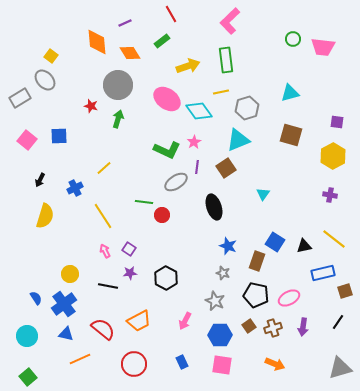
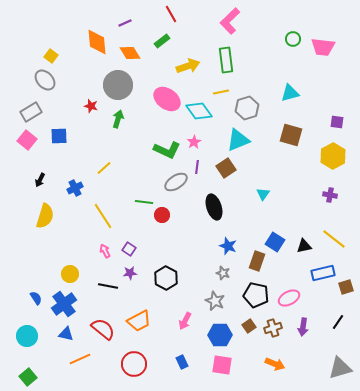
gray rectangle at (20, 98): moved 11 px right, 14 px down
brown square at (345, 291): moved 1 px right, 4 px up
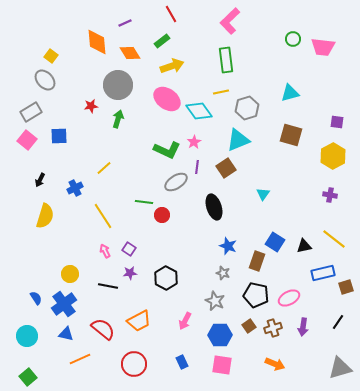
yellow arrow at (188, 66): moved 16 px left
red star at (91, 106): rotated 24 degrees counterclockwise
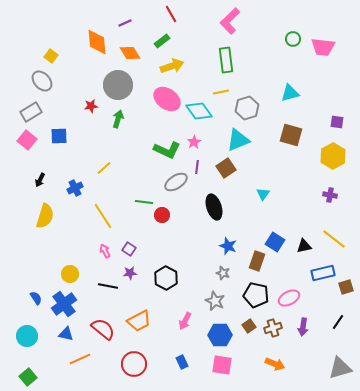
gray ellipse at (45, 80): moved 3 px left, 1 px down
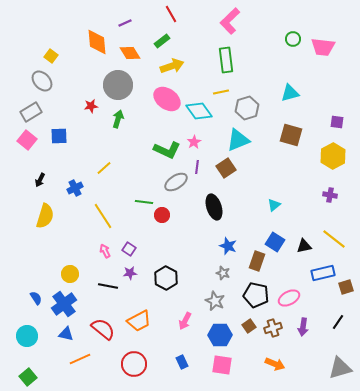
cyan triangle at (263, 194): moved 11 px right, 11 px down; rotated 16 degrees clockwise
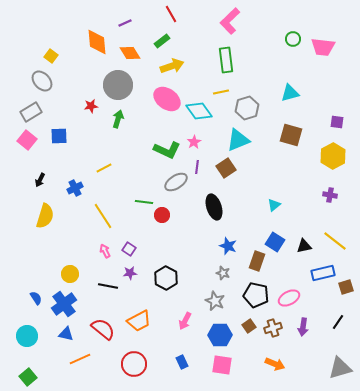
yellow line at (104, 168): rotated 14 degrees clockwise
yellow line at (334, 239): moved 1 px right, 2 px down
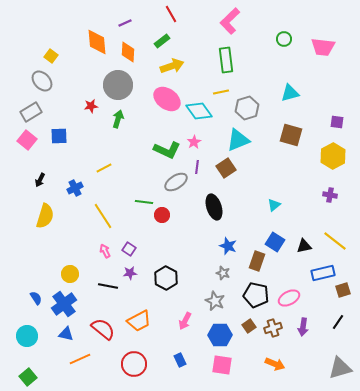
green circle at (293, 39): moved 9 px left
orange diamond at (130, 53): moved 2 px left, 1 px up; rotated 35 degrees clockwise
brown square at (346, 287): moved 3 px left, 3 px down
blue rectangle at (182, 362): moved 2 px left, 2 px up
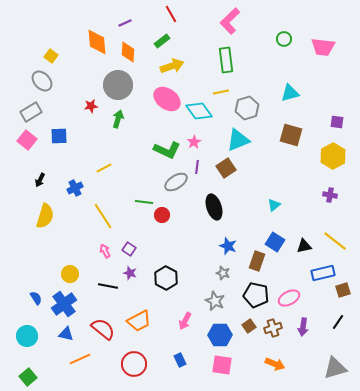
purple star at (130, 273): rotated 24 degrees clockwise
gray triangle at (340, 368): moved 5 px left
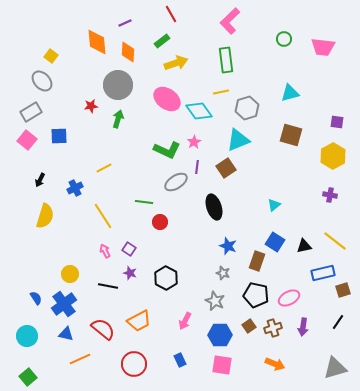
yellow arrow at (172, 66): moved 4 px right, 3 px up
red circle at (162, 215): moved 2 px left, 7 px down
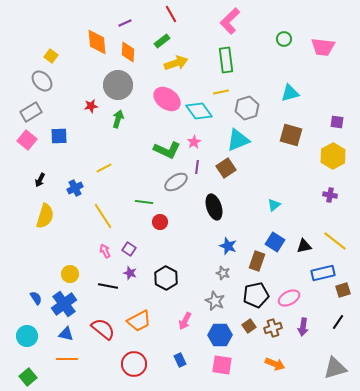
black pentagon at (256, 295): rotated 25 degrees counterclockwise
orange line at (80, 359): moved 13 px left; rotated 25 degrees clockwise
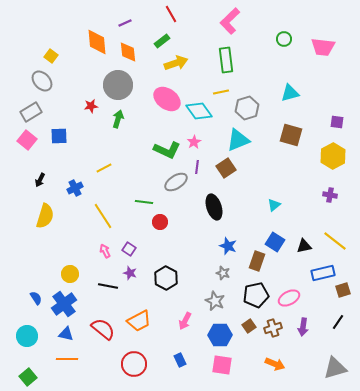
orange diamond at (128, 52): rotated 10 degrees counterclockwise
